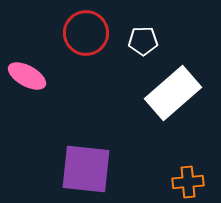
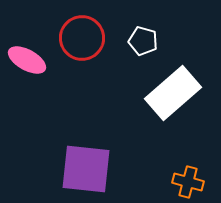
red circle: moved 4 px left, 5 px down
white pentagon: rotated 16 degrees clockwise
pink ellipse: moved 16 px up
orange cross: rotated 20 degrees clockwise
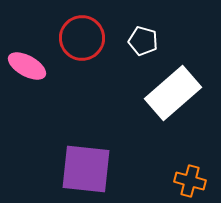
pink ellipse: moved 6 px down
orange cross: moved 2 px right, 1 px up
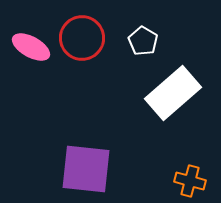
white pentagon: rotated 16 degrees clockwise
pink ellipse: moved 4 px right, 19 px up
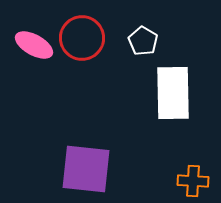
pink ellipse: moved 3 px right, 2 px up
white rectangle: rotated 50 degrees counterclockwise
orange cross: moved 3 px right; rotated 12 degrees counterclockwise
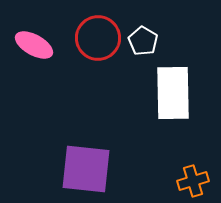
red circle: moved 16 px right
orange cross: rotated 20 degrees counterclockwise
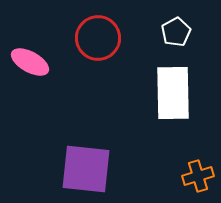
white pentagon: moved 33 px right, 9 px up; rotated 12 degrees clockwise
pink ellipse: moved 4 px left, 17 px down
orange cross: moved 5 px right, 5 px up
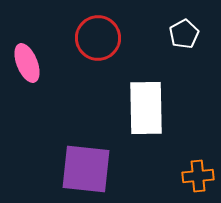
white pentagon: moved 8 px right, 2 px down
pink ellipse: moved 3 px left, 1 px down; rotated 39 degrees clockwise
white rectangle: moved 27 px left, 15 px down
orange cross: rotated 12 degrees clockwise
